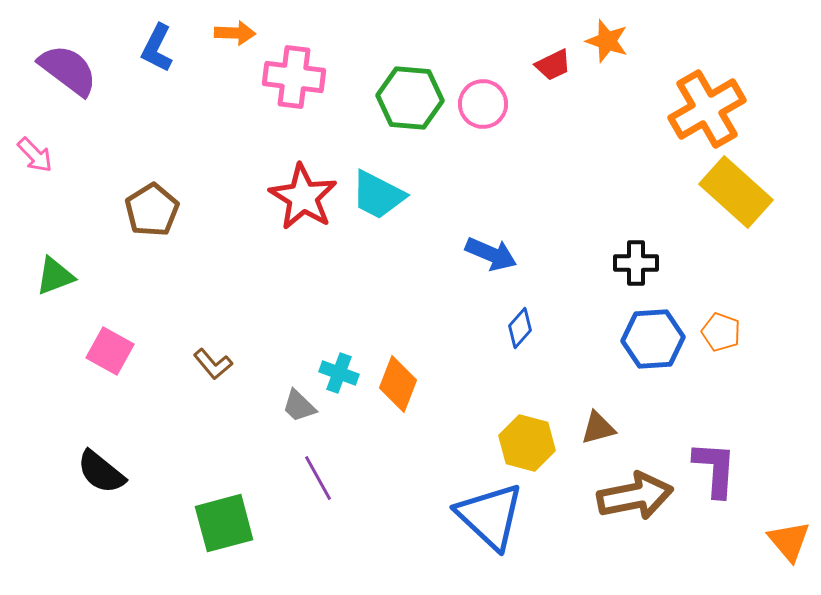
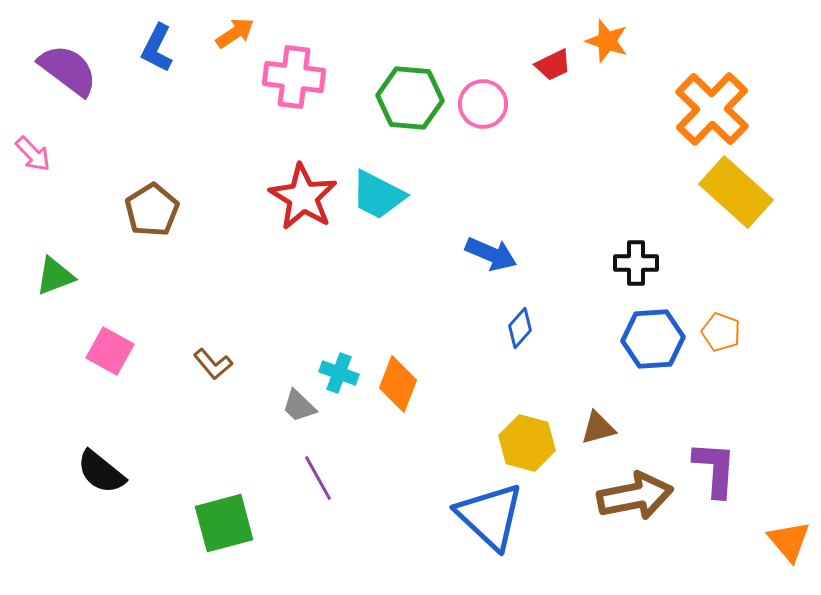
orange arrow: rotated 36 degrees counterclockwise
orange cross: moved 5 px right; rotated 16 degrees counterclockwise
pink arrow: moved 2 px left, 1 px up
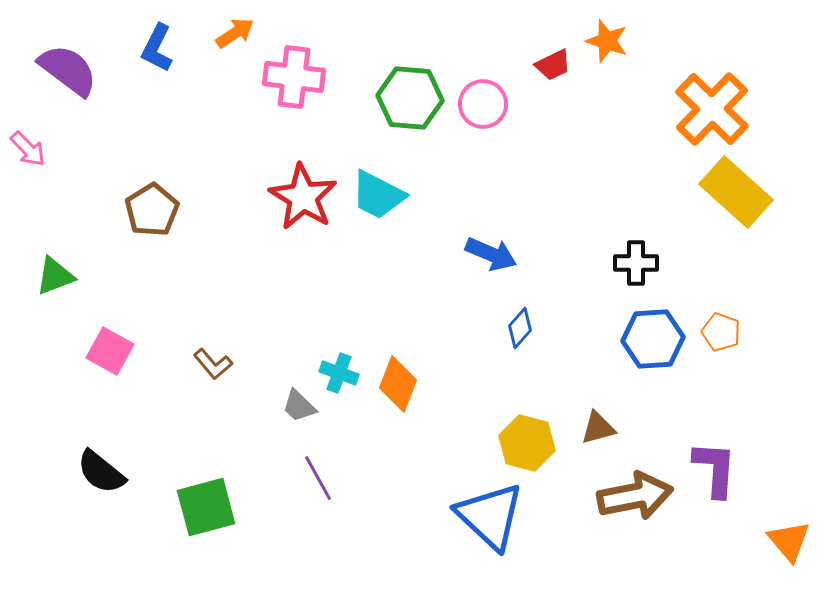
pink arrow: moved 5 px left, 5 px up
green square: moved 18 px left, 16 px up
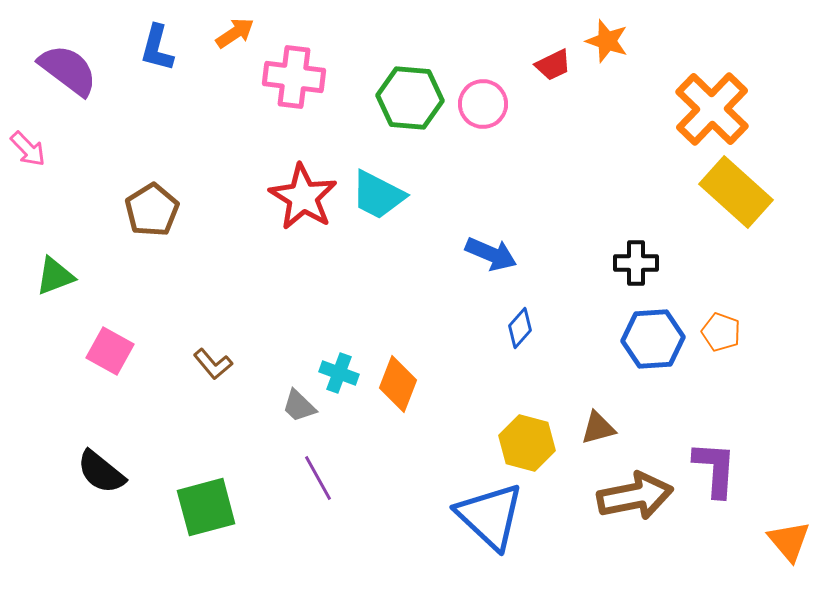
blue L-shape: rotated 12 degrees counterclockwise
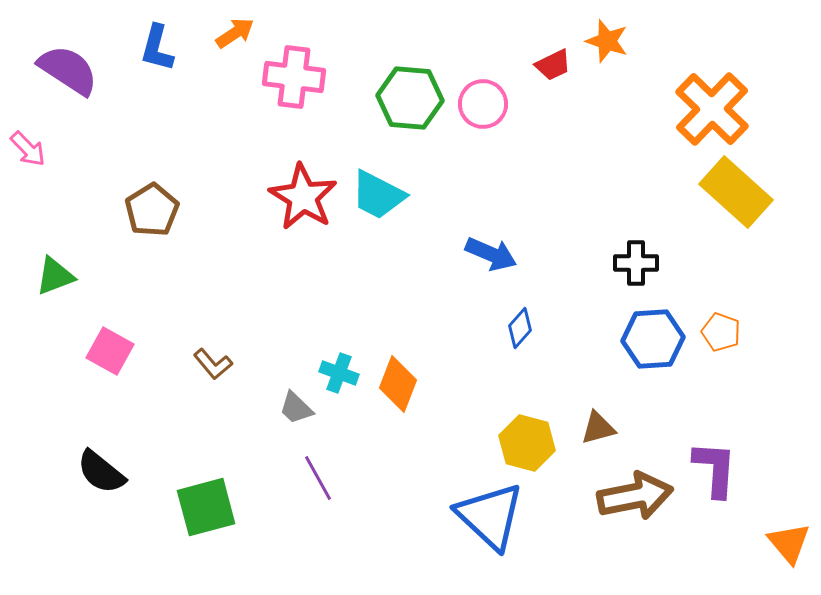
purple semicircle: rotated 4 degrees counterclockwise
gray trapezoid: moved 3 px left, 2 px down
orange triangle: moved 2 px down
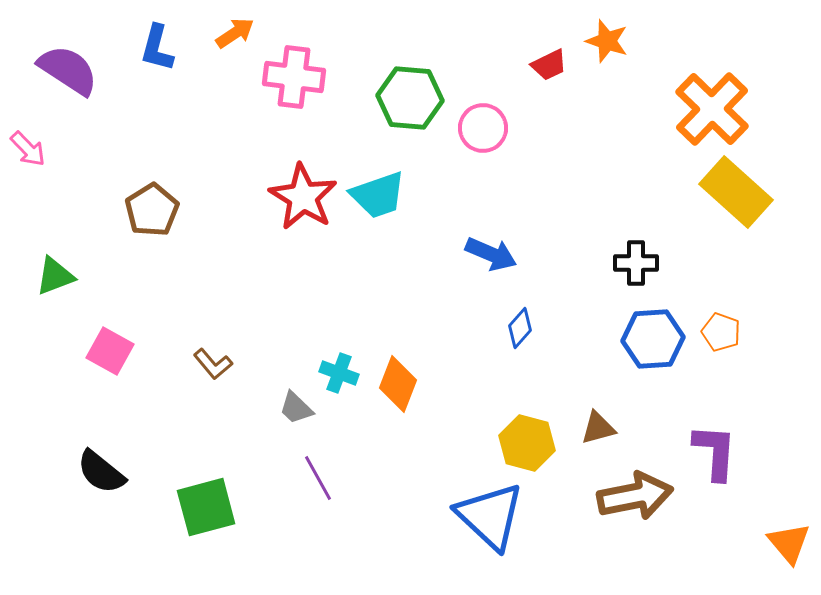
red trapezoid: moved 4 px left
pink circle: moved 24 px down
cyan trapezoid: rotated 46 degrees counterclockwise
purple L-shape: moved 17 px up
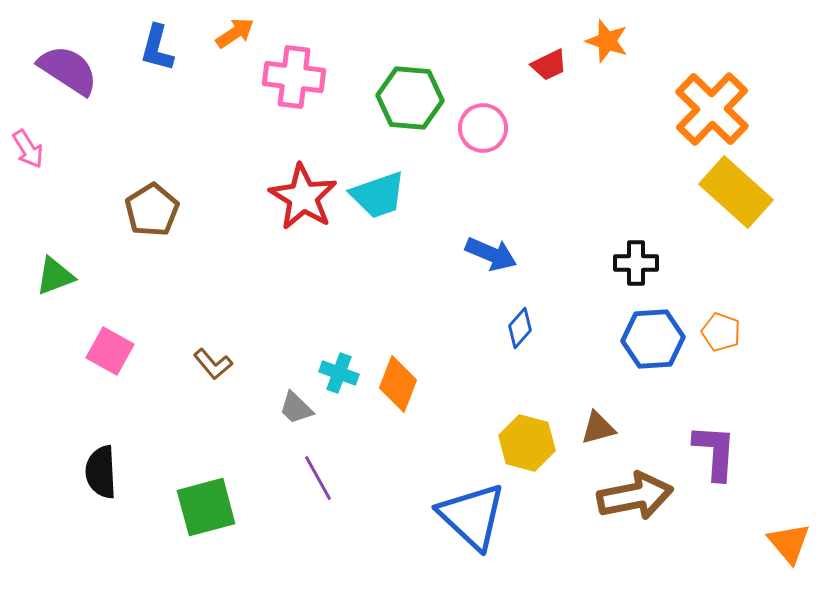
pink arrow: rotated 12 degrees clockwise
black semicircle: rotated 48 degrees clockwise
blue triangle: moved 18 px left
